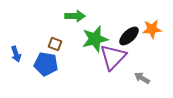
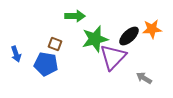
gray arrow: moved 2 px right
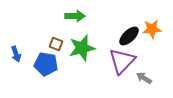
green star: moved 13 px left, 9 px down
brown square: moved 1 px right
purple triangle: moved 9 px right, 4 px down
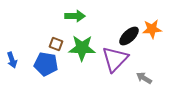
green star: rotated 16 degrees clockwise
blue arrow: moved 4 px left, 6 px down
purple triangle: moved 7 px left, 2 px up
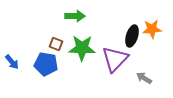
black ellipse: moved 3 px right; rotated 30 degrees counterclockwise
blue arrow: moved 2 px down; rotated 21 degrees counterclockwise
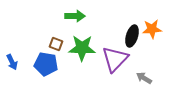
blue arrow: rotated 14 degrees clockwise
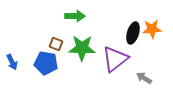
black ellipse: moved 1 px right, 3 px up
purple triangle: rotated 8 degrees clockwise
blue pentagon: moved 1 px up
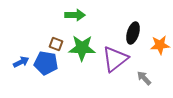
green arrow: moved 1 px up
orange star: moved 8 px right, 16 px down
blue arrow: moved 9 px right; rotated 91 degrees counterclockwise
gray arrow: rotated 14 degrees clockwise
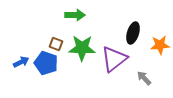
purple triangle: moved 1 px left
blue pentagon: rotated 10 degrees clockwise
